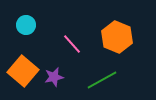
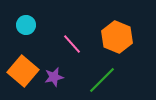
green line: rotated 16 degrees counterclockwise
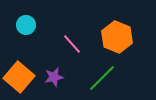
orange square: moved 4 px left, 6 px down
green line: moved 2 px up
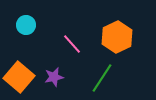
orange hexagon: rotated 12 degrees clockwise
green line: rotated 12 degrees counterclockwise
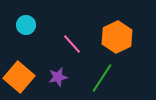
purple star: moved 4 px right
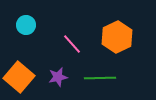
green line: moved 2 px left; rotated 56 degrees clockwise
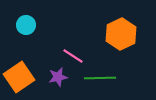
orange hexagon: moved 4 px right, 3 px up
pink line: moved 1 px right, 12 px down; rotated 15 degrees counterclockwise
orange square: rotated 16 degrees clockwise
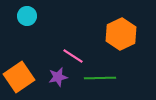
cyan circle: moved 1 px right, 9 px up
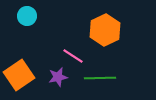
orange hexagon: moved 16 px left, 4 px up
orange square: moved 2 px up
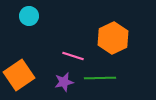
cyan circle: moved 2 px right
orange hexagon: moved 8 px right, 8 px down
pink line: rotated 15 degrees counterclockwise
purple star: moved 6 px right, 5 px down
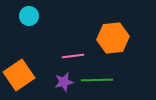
orange hexagon: rotated 20 degrees clockwise
pink line: rotated 25 degrees counterclockwise
green line: moved 3 px left, 2 px down
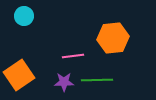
cyan circle: moved 5 px left
purple star: rotated 12 degrees clockwise
